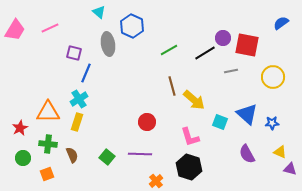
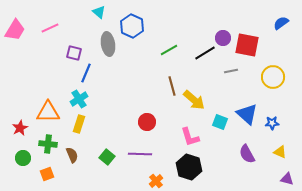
yellow rectangle: moved 2 px right, 2 px down
purple triangle: moved 3 px left, 10 px down
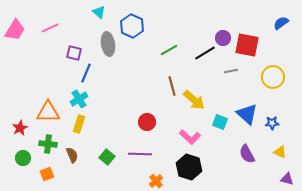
pink L-shape: rotated 30 degrees counterclockwise
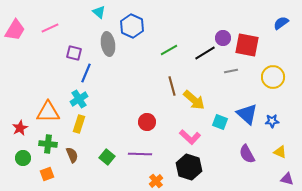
blue star: moved 2 px up
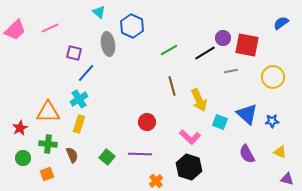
pink trapezoid: rotated 15 degrees clockwise
blue line: rotated 18 degrees clockwise
yellow arrow: moved 5 px right; rotated 25 degrees clockwise
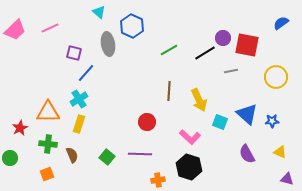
yellow circle: moved 3 px right
brown line: moved 3 px left, 5 px down; rotated 18 degrees clockwise
green circle: moved 13 px left
orange cross: moved 2 px right, 1 px up; rotated 32 degrees clockwise
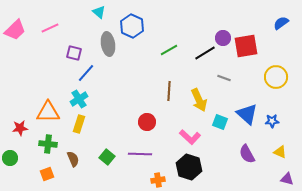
red square: moved 1 px left, 1 px down; rotated 20 degrees counterclockwise
gray line: moved 7 px left, 7 px down; rotated 32 degrees clockwise
red star: rotated 21 degrees clockwise
brown semicircle: moved 1 px right, 4 px down
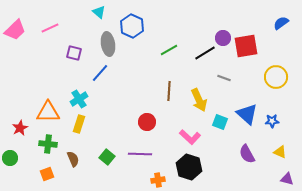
blue line: moved 14 px right
red star: rotated 21 degrees counterclockwise
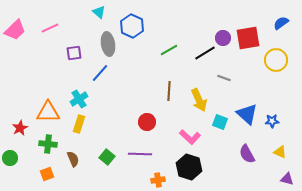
red square: moved 2 px right, 8 px up
purple square: rotated 21 degrees counterclockwise
yellow circle: moved 17 px up
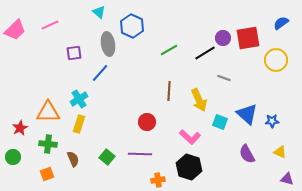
pink line: moved 3 px up
green circle: moved 3 px right, 1 px up
